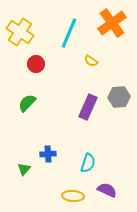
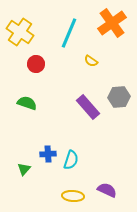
green semicircle: rotated 66 degrees clockwise
purple rectangle: rotated 65 degrees counterclockwise
cyan semicircle: moved 17 px left, 3 px up
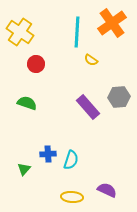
cyan line: moved 8 px right, 1 px up; rotated 20 degrees counterclockwise
yellow semicircle: moved 1 px up
yellow ellipse: moved 1 px left, 1 px down
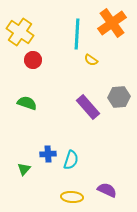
cyan line: moved 2 px down
red circle: moved 3 px left, 4 px up
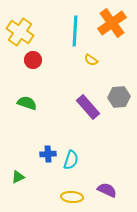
cyan line: moved 2 px left, 3 px up
green triangle: moved 6 px left, 8 px down; rotated 24 degrees clockwise
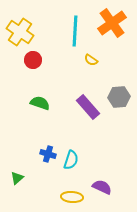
green semicircle: moved 13 px right
blue cross: rotated 21 degrees clockwise
green triangle: moved 1 px left, 1 px down; rotated 16 degrees counterclockwise
purple semicircle: moved 5 px left, 3 px up
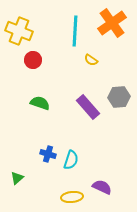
yellow cross: moved 1 px left, 1 px up; rotated 12 degrees counterclockwise
yellow ellipse: rotated 10 degrees counterclockwise
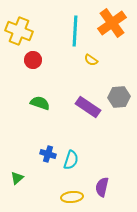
purple rectangle: rotated 15 degrees counterclockwise
purple semicircle: rotated 102 degrees counterclockwise
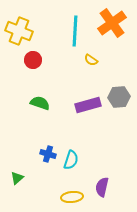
purple rectangle: moved 2 px up; rotated 50 degrees counterclockwise
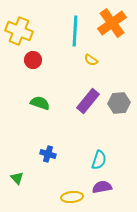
gray hexagon: moved 6 px down
purple rectangle: moved 4 px up; rotated 35 degrees counterclockwise
cyan semicircle: moved 28 px right
green triangle: rotated 32 degrees counterclockwise
purple semicircle: rotated 66 degrees clockwise
